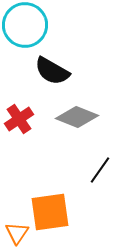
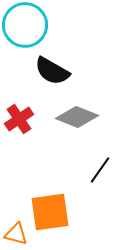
orange triangle: moved 1 px left, 1 px down; rotated 50 degrees counterclockwise
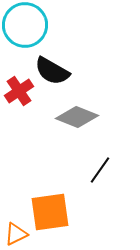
red cross: moved 28 px up
orange triangle: rotated 40 degrees counterclockwise
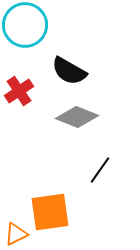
black semicircle: moved 17 px right
